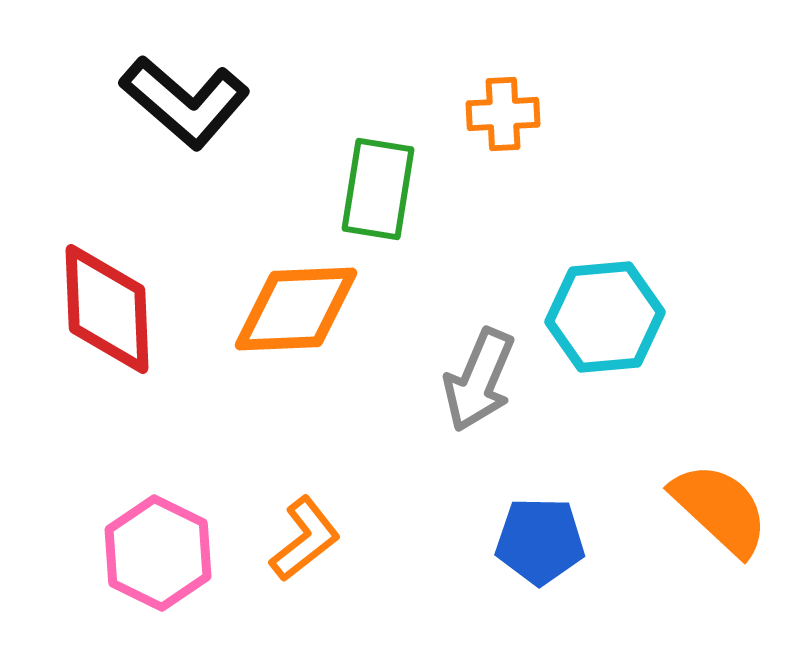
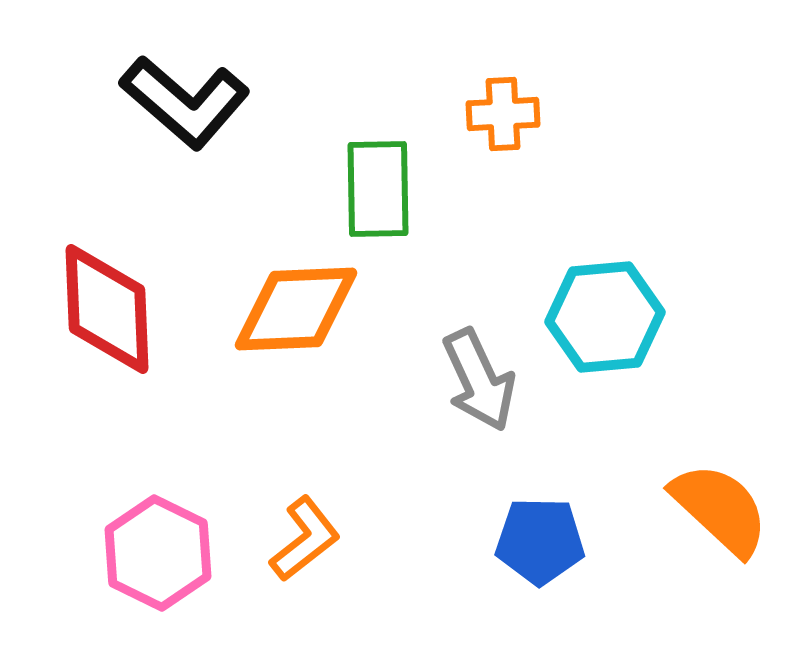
green rectangle: rotated 10 degrees counterclockwise
gray arrow: rotated 48 degrees counterclockwise
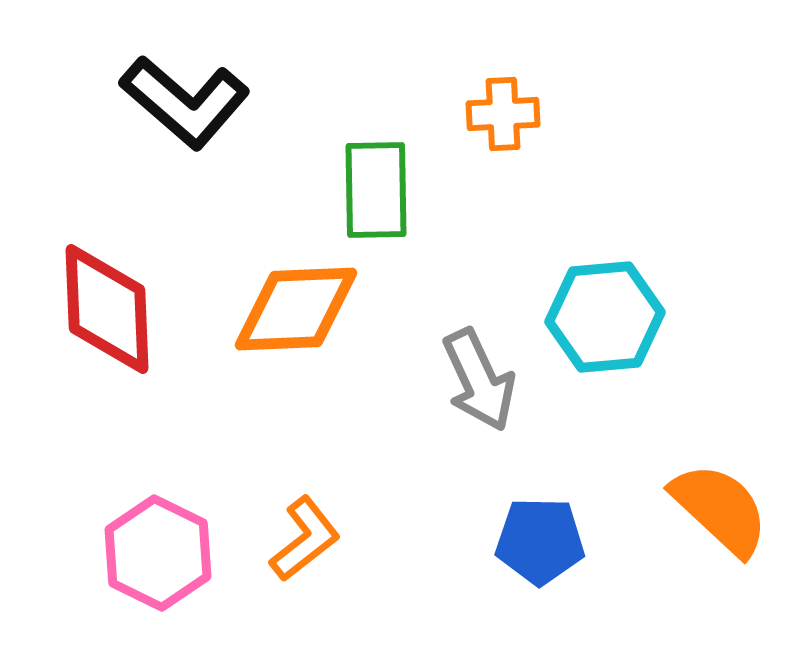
green rectangle: moved 2 px left, 1 px down
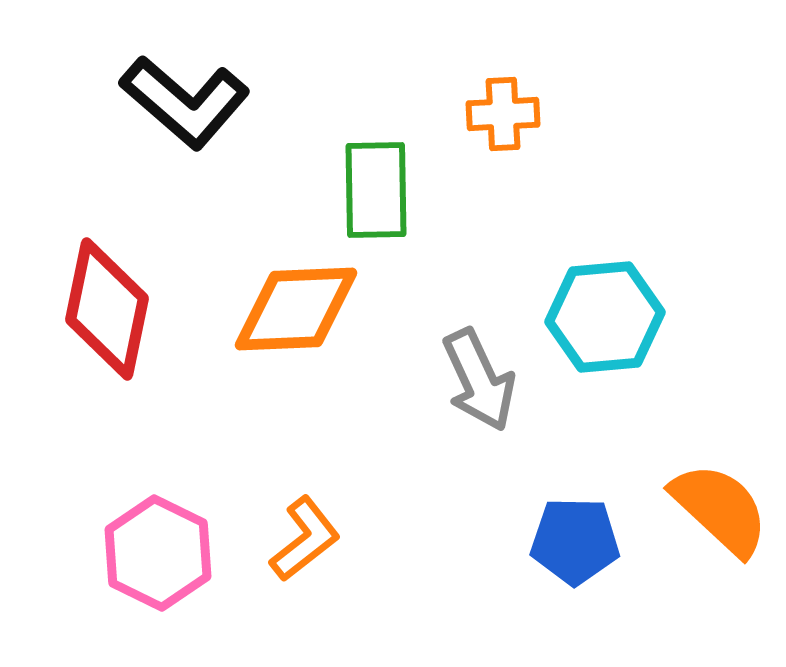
red diamond: rotated 14 degrees clockwise
blue pentagon: moved 35 px right
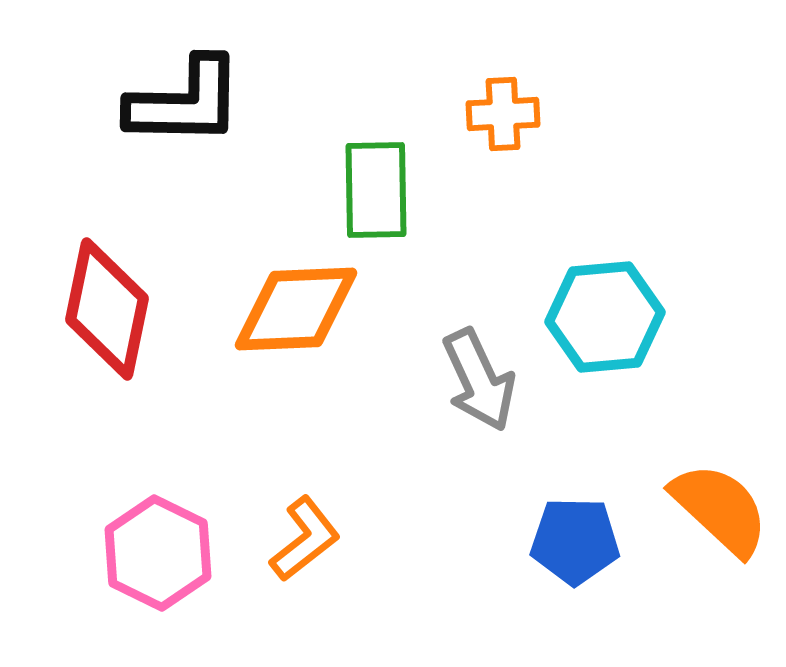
black L-shape: rotated 40 degrees counterclockwise
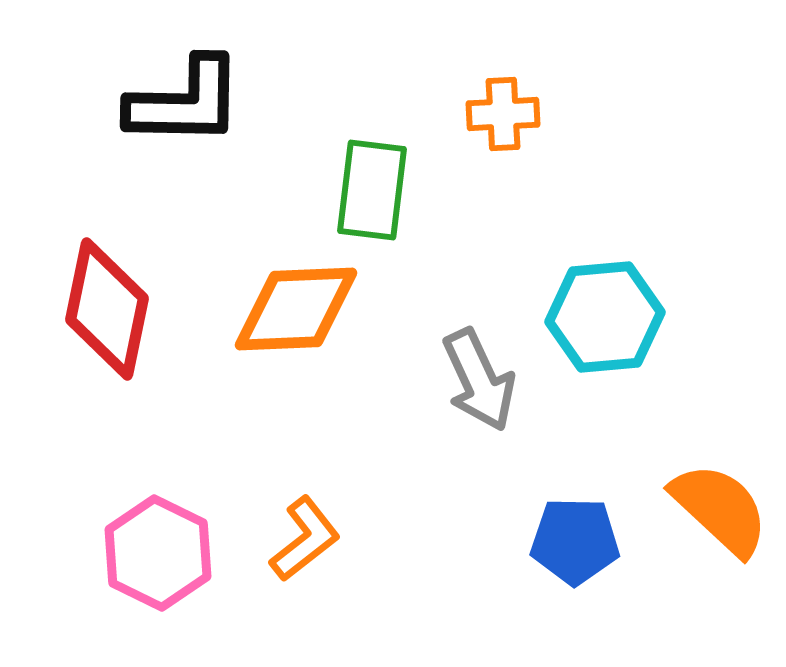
green rectangle: moved 4 px left; rotated 8 degrees clockwise
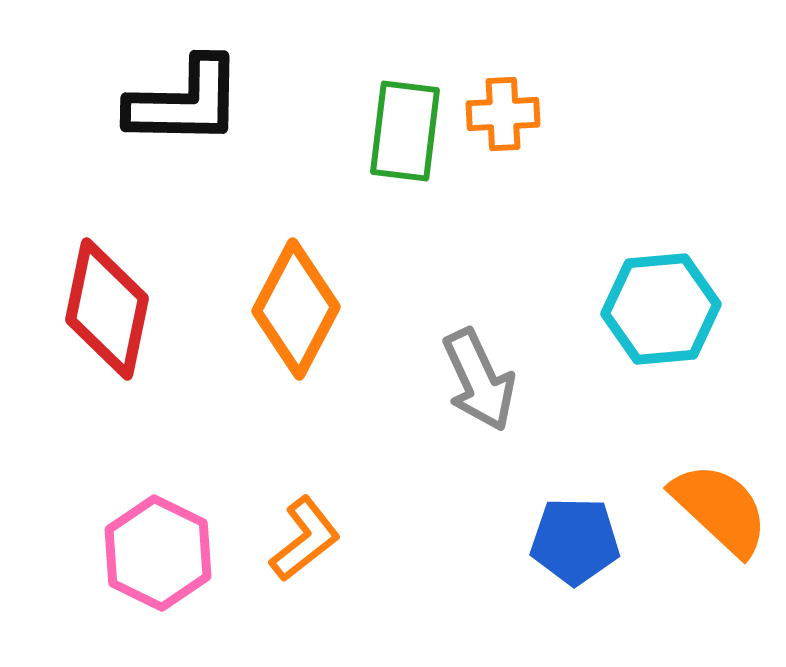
green rectangle: moved 33 px right, 59 px up
orange diamond: rotated 60 degrees counterclockwise
cyan hexagon: moved 56 px right, 8 px up
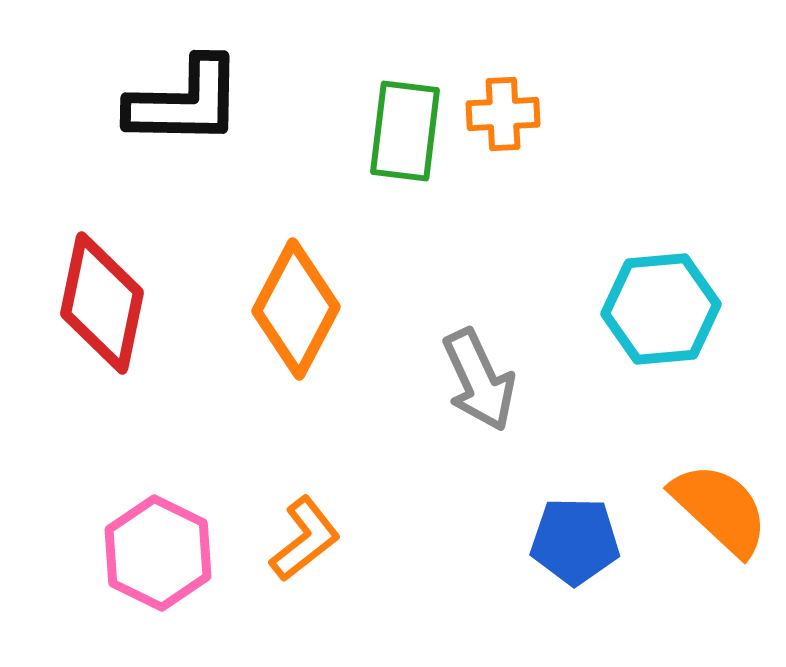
red diamond: moved 5 px left, 6 px up
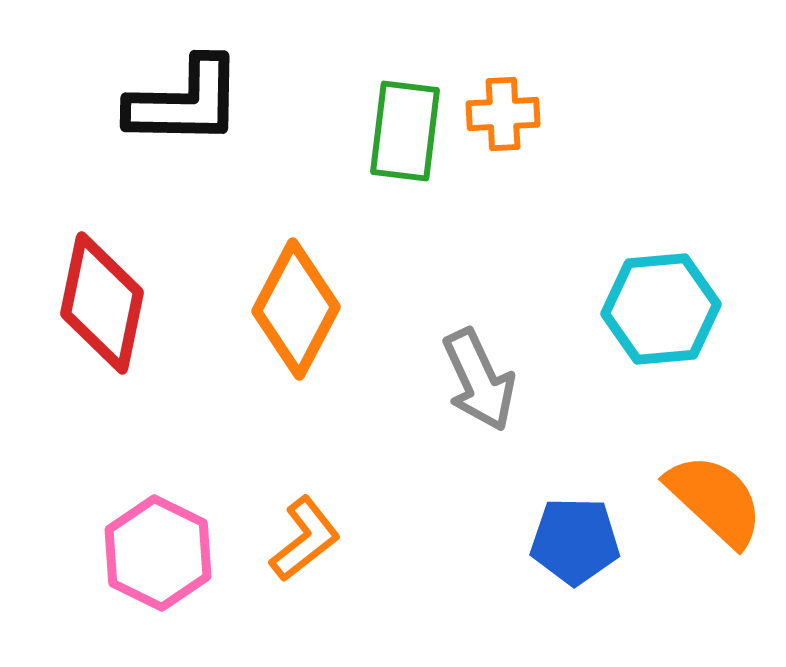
orange semicircle: moved 5 px left, 9 px up
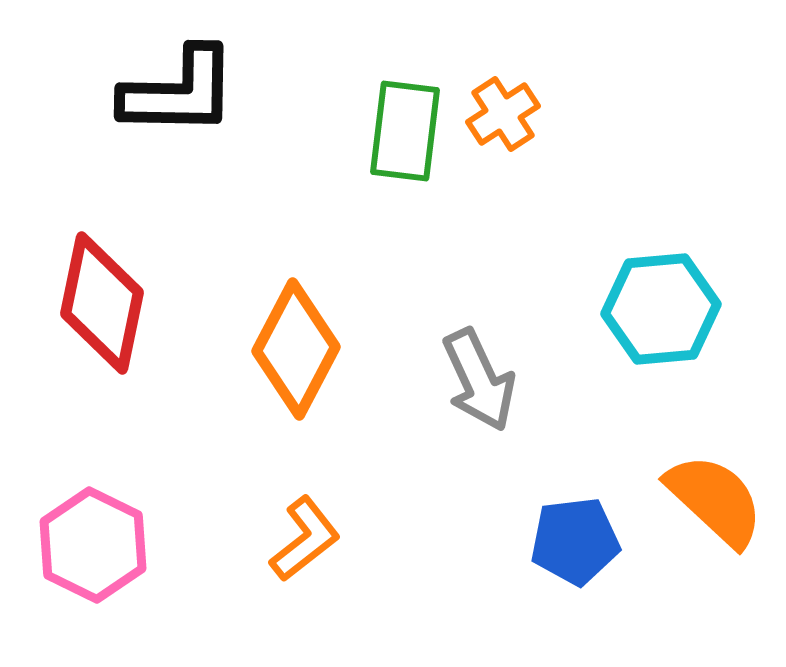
black L-shape: moved 6 px left, 10 px up
orange cross: rotated 30 degrees counterclockwise
orange diamond: moved 40 px down
blue pentagon: rotated 8 degrees counterclockwise
pink hexagon: moved 65 px left, 8 px up
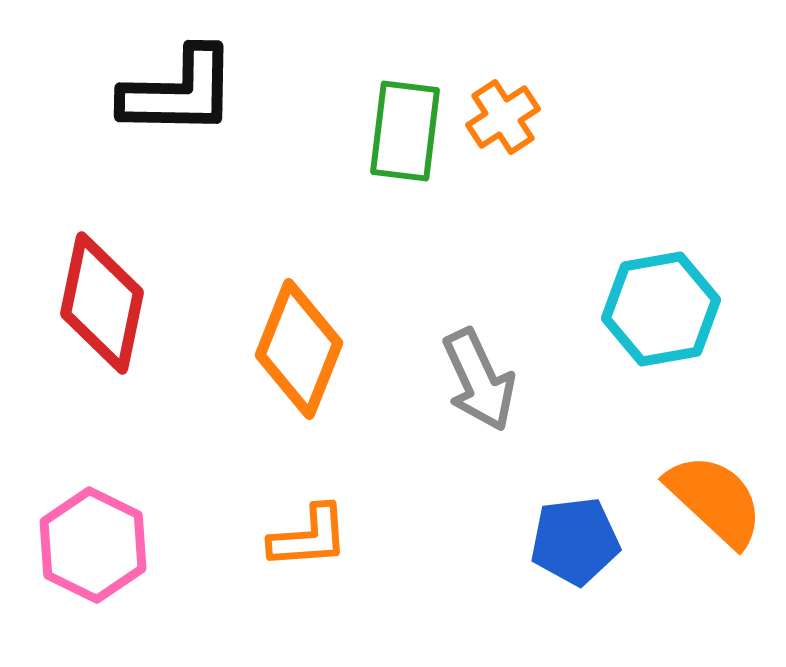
orange cross: moved 3 px down
cyan hexagon: rotated 5 degrees counterclockwise
orange diamond: moved 3 px right; rotated 6 degrees counterclockwise
orange L-shape: moved 4 px right, 2 px up; rotated 34 degrees clockwise
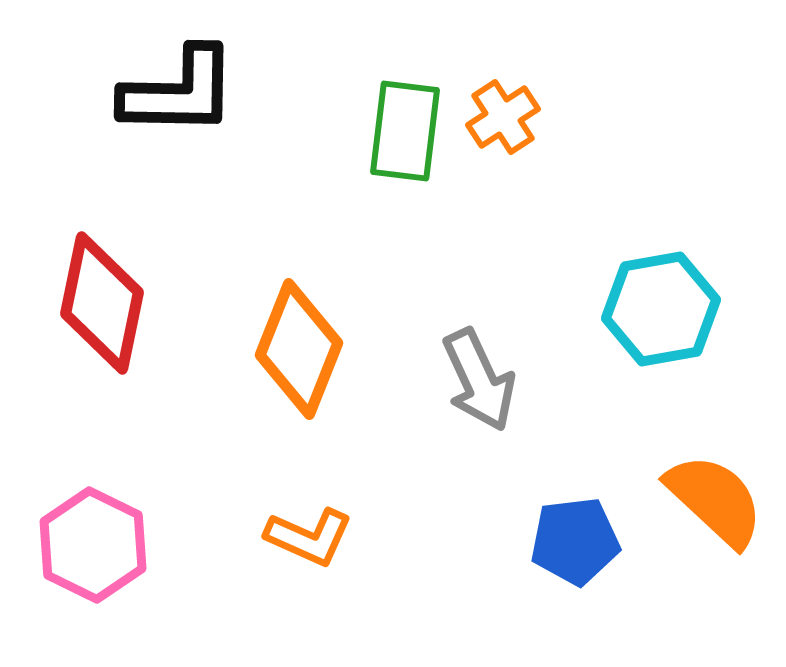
orange L-shape: rotated 28 degrees clockwise
